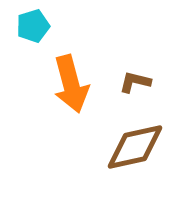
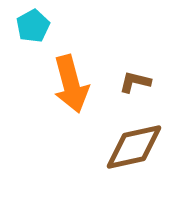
cyan pentagon: rotated 12 degrees counterclockwise
brown diamond: moved 1 px left
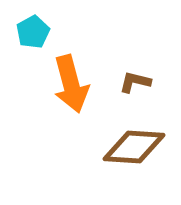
cyan pentagon: moved 6 px down
brown diamond: rotated 16 degrees clockwise
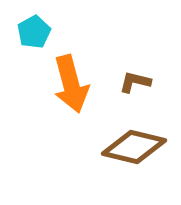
cyan pentagon: moved 1 px right
brown diamond: rotated 10 degrees clockwise
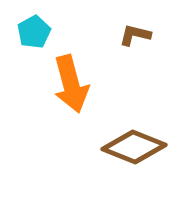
brown L-shape: moved 47 px up
brown diamond: rotated 8 degrees clockwise
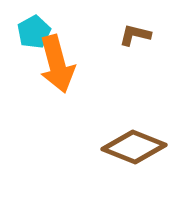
orange arrow: moved 14 px left, 20 px up
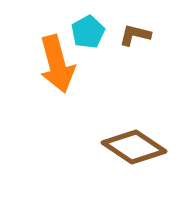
cyan pentagon: moved 54 px right
brown diamond: rotated 12 degrees clockwise
